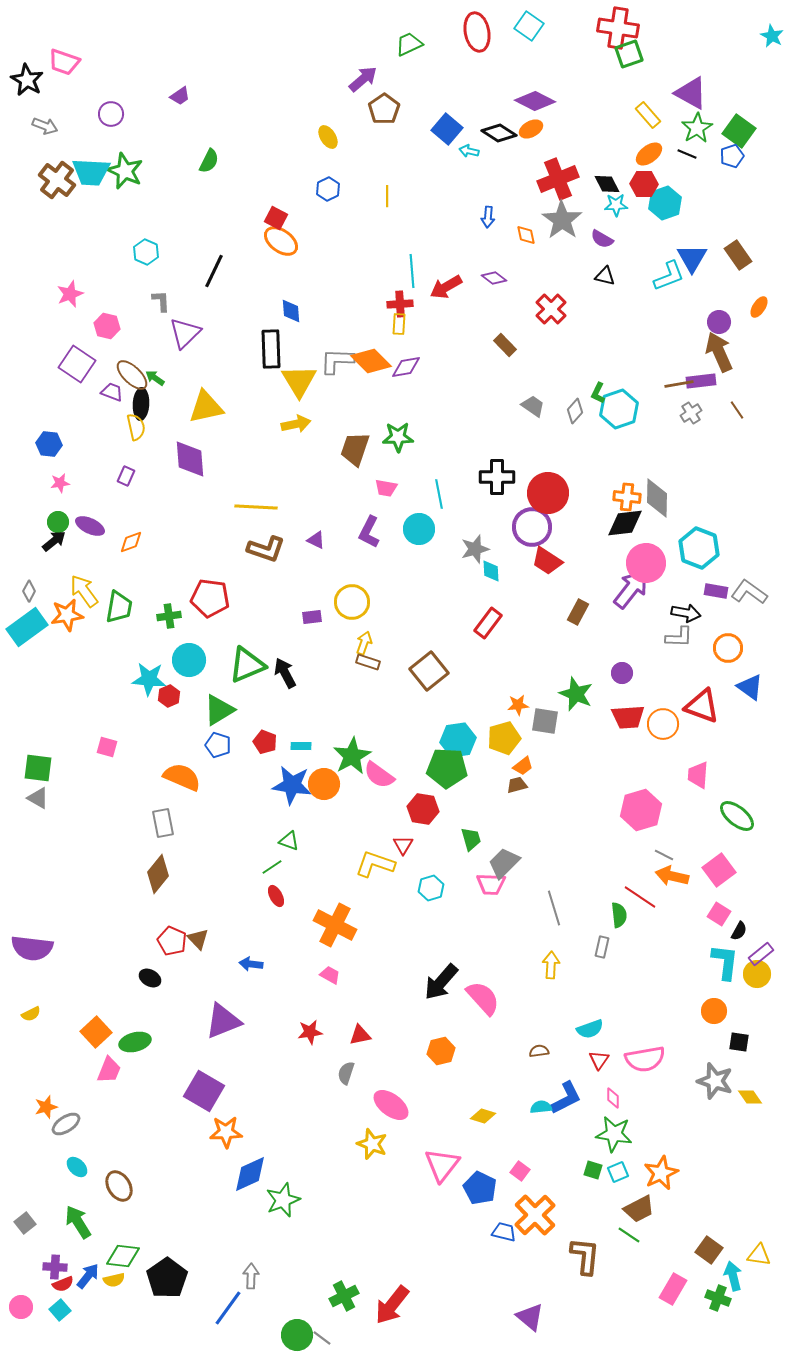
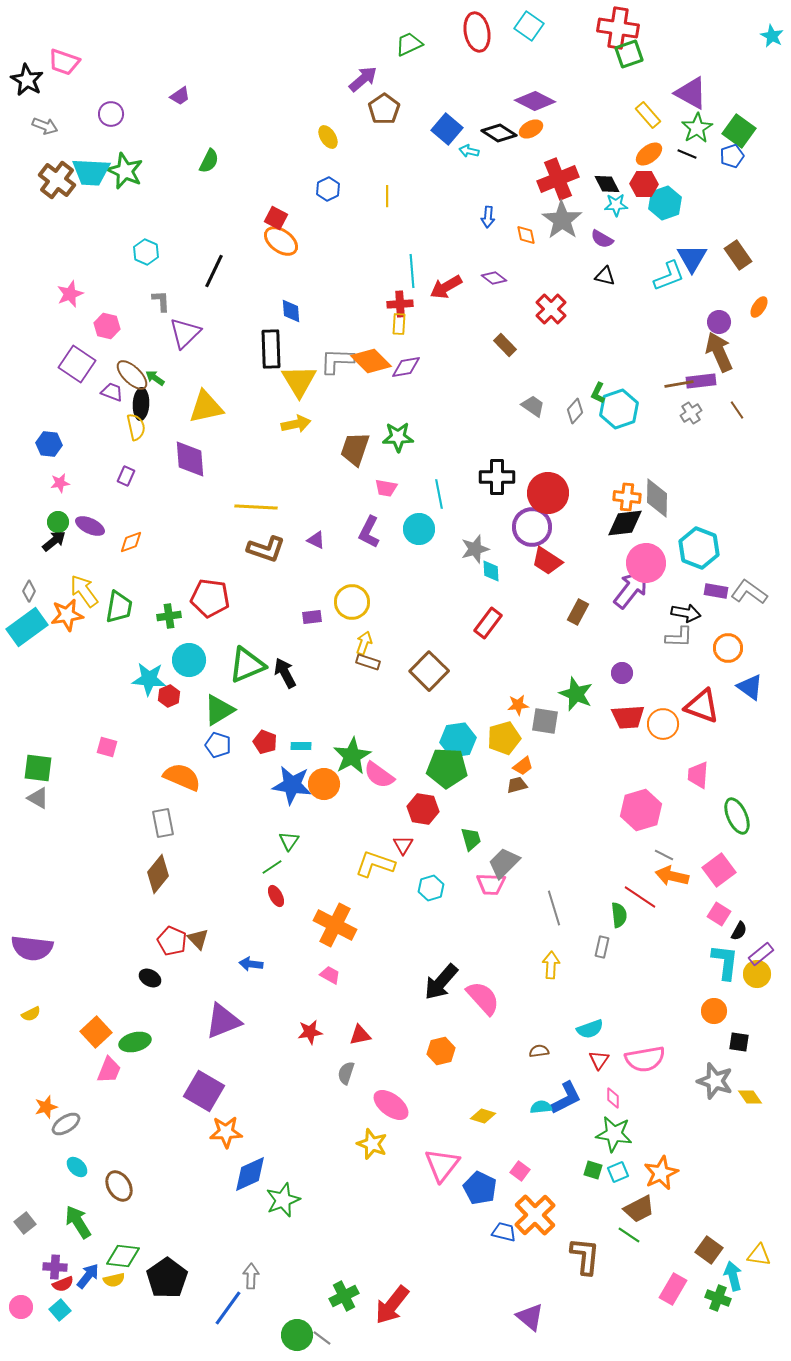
brown square at (429, 671): rotated 6 degrees counterclockwise
green ellipse at (737, 816): rotated 27 degrees clockwise
green triangle at (289, 841): rotated 45 degrees clockwise
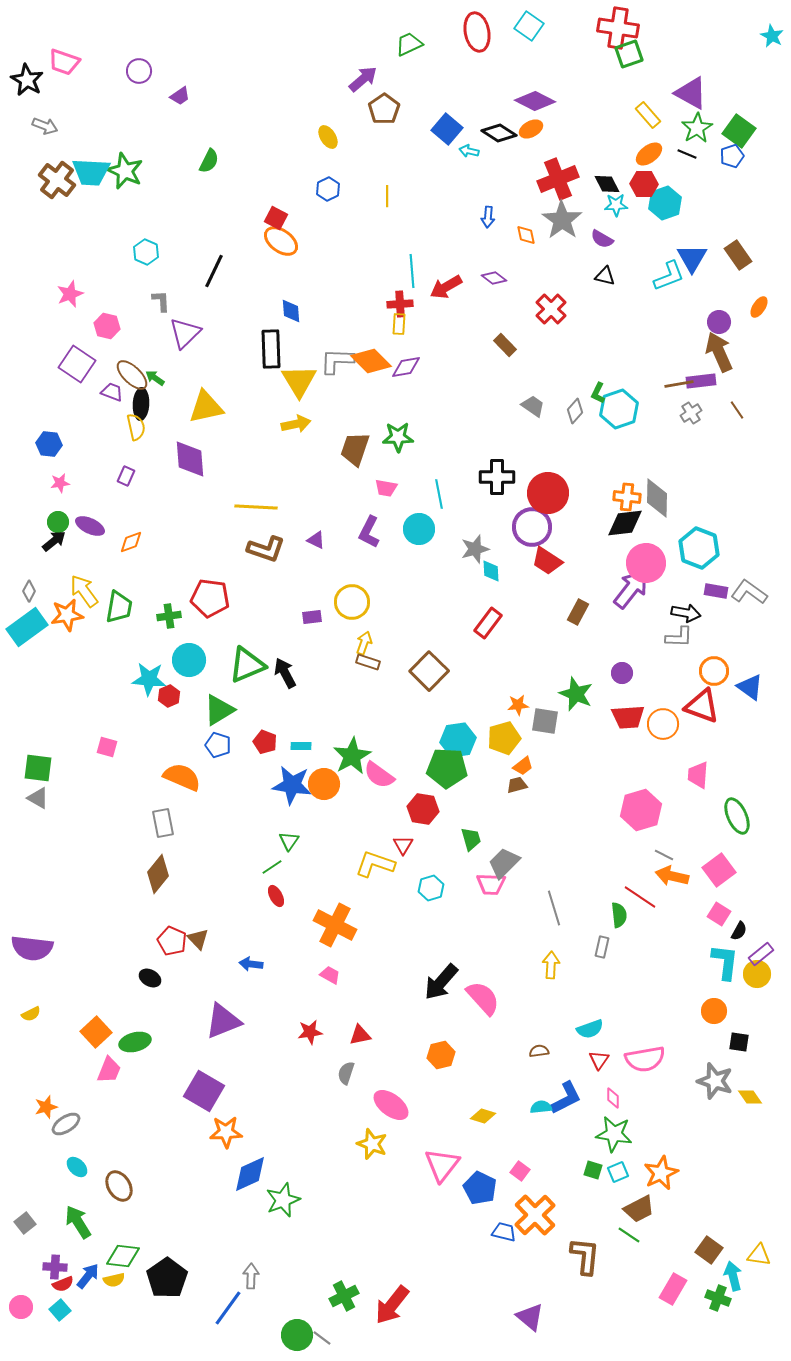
purple circle at (111, 114): moved 28 px right, 43 px up
orange circle at (728, 648): moved 14 px left, 23 px down
orange hexagon at (441, 1051): moved 4 px down
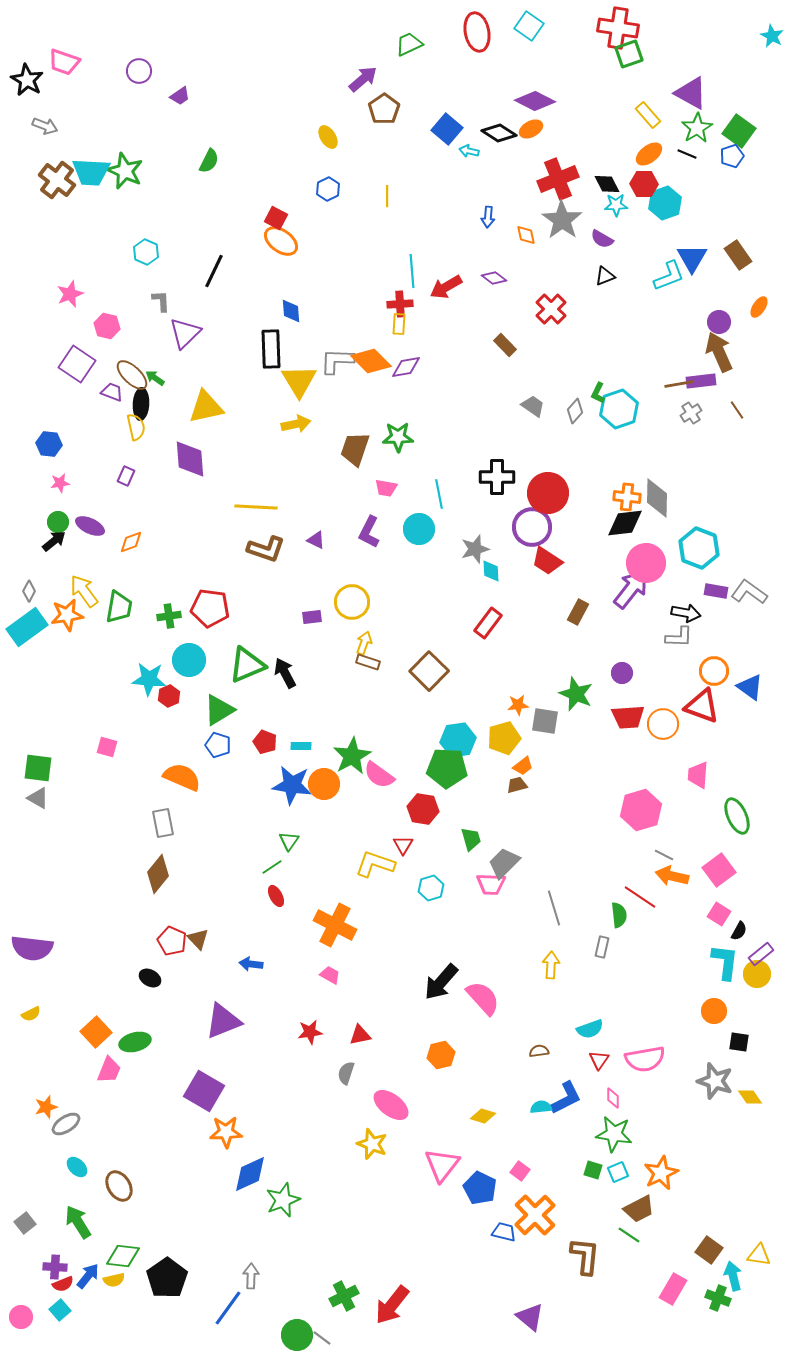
black triangle at (605, 276): rotated 35 degrees counterclockwise
red pentagon at (210, 598): moved 10 px down
pink circle at (21, 1307): moved 10 px down
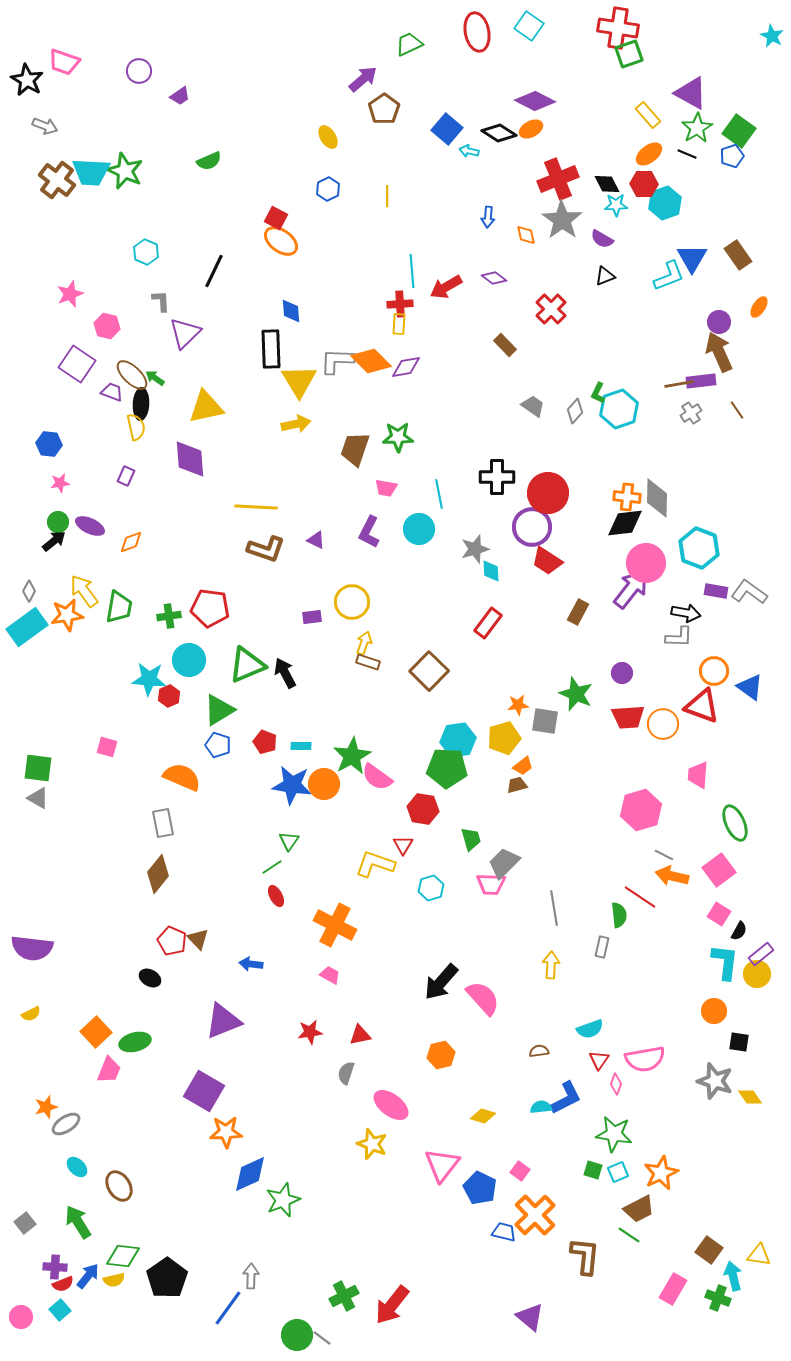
green semicircle at (209, 161): rotated 40 degrees clockwise
pink semicircle at (379, 775): moved 2 px left, 2 px down
green ellipse at (737, 816): moved 2 px left, 7 px down
gray line at (554, 908): rotated 8 degrees clockwise
pink diamond at (613, 1098): moved 3 px right, 14 px up; rotated 20 degrees clockwise
